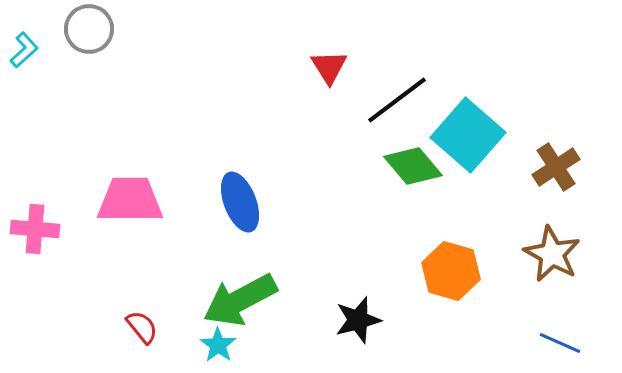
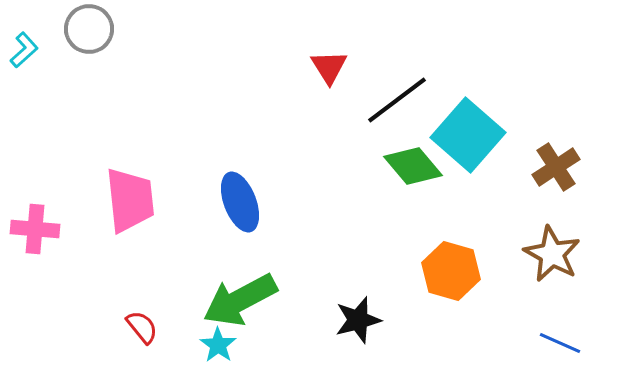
pink trapezoid: rotated 84 degrees clockwise
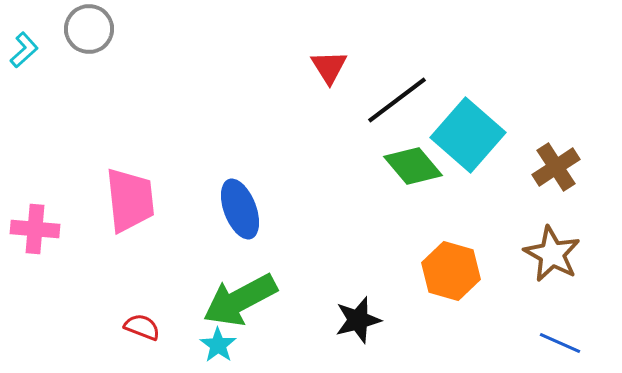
blue ellipse: moved 7 px down
red semicircle: rotated 30 degrees counterclockwise
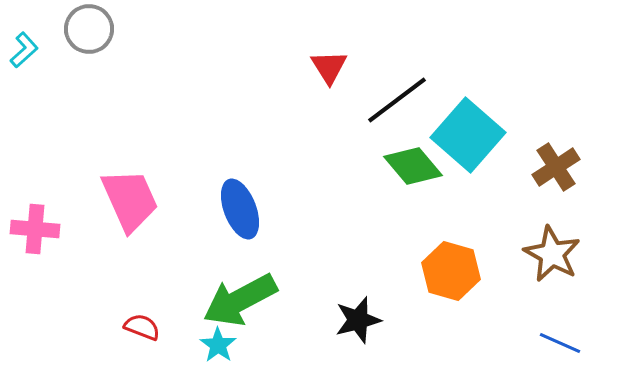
pink trapezoid: rotated 18 degrees counterclockwise
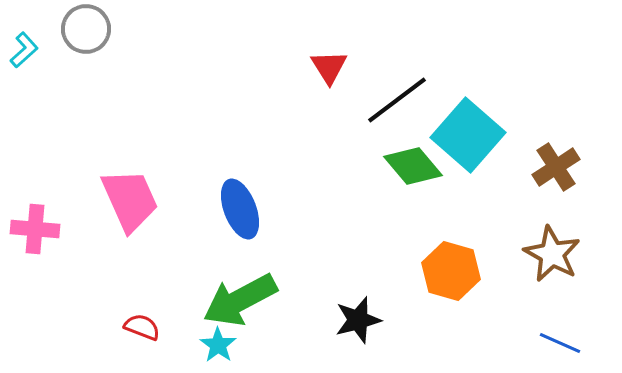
gray circle: moved 3 px left
